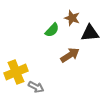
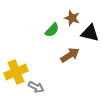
black triangle: rotated 18 degrees clockwise
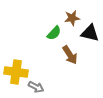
brown star: rotated 28 degrees counterclockwise
green semicircle: moved 2 px right, 3 px down
brown arrow: rotated 90 degrees clockwise
yellow cross: rotated 30 degrees clockwise
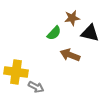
brown arrow: rotated 144 degrees clockwise
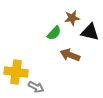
black triangle: moved 1 px up
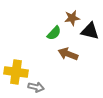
black triangle: moved 1 px up
brown arrow: moved 2 px left, 1 px up
gray arrow: rotated 14 degrees counterclockwise
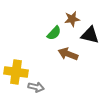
brown star: moved 1 px down
black triangle: moved 4 px down
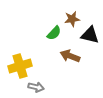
brown arrow: moved 2 px right, 2 px down
yellow cross: moved 4 px right, 6 px up; rotated 25 degrees counterclockwise
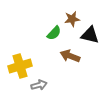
gray arrow: moved 3 px right, 2 px up; rotated 28 degrees counterclockwise
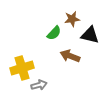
yellow cross: moved 2 px right, 2 px down
